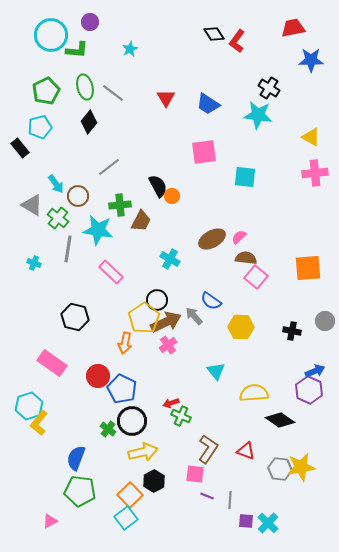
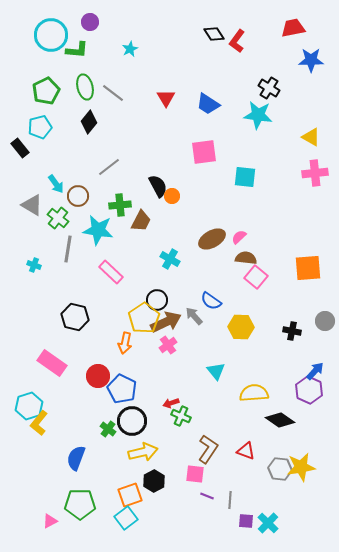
cyan cross at (34, 263): moved 2 px down
blue arrow at (315, 371): rotated 24 degrees counterclockwise
green pentagon at (80, 491): moved 13 px down; rotated 8 degrees counterclockwise
orange square at (130, 495): rotated 25 degrees clockwise
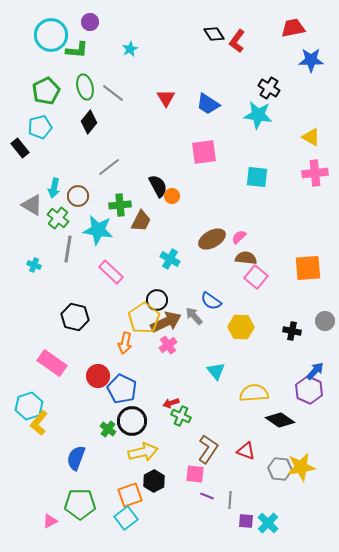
cyan square at (245, 177): moved 12 px right
cyan arrow at (56, 184): moved 2 px left, 4 px down; rotated 48 degrees clockwise
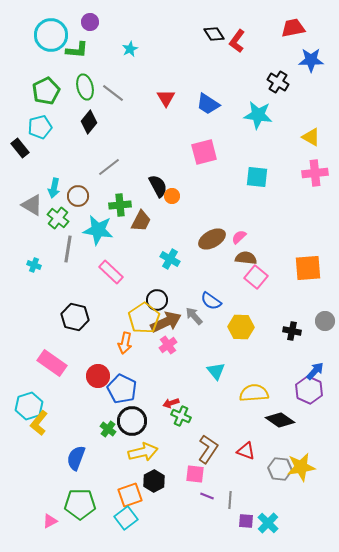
black cross at (269, 88): moved 9 px right, 6 px up
pink square at (204, 152): rotated 8 degrees counterclockwise
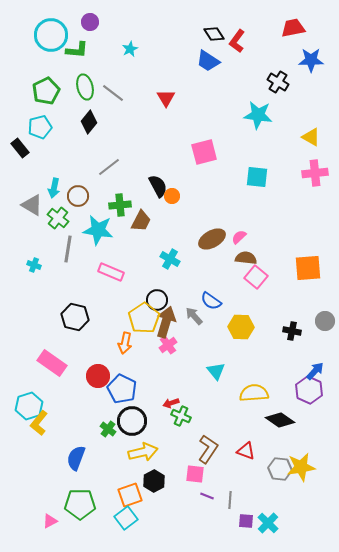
blue trapezoid at (208, 104): moved 43 px up
pink rectangle at (111, 272): rotated 20 degrees counterclockwise
brown arrow at (166, 322): rotated 48 degrees counterclockwise
